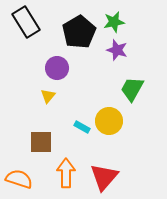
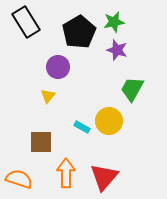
purple circle: moved 1 px right, 1 px up
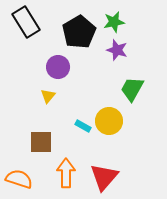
cyan rectangle: moved 1 px right, 1 px up
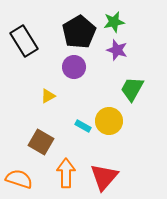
black rectangle: moved 2 px left, 19 px down
purple circle: moved 16 px right
yellow triangle: rotated 21 degrees clockwise
brown square: rotated 30 degrees clockwise
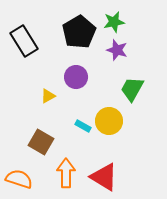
purple circle: moved 2 px right, 10 px down
red triangle: rotated 40 degrees counterclockwise
